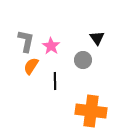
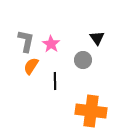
pink star: moved 2 px up
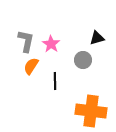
black triangle: rotated 49 degrees clockwise
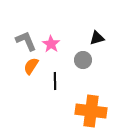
gray L-shape: rotated 35 degrees counterclockwise
